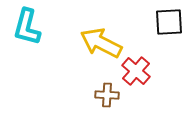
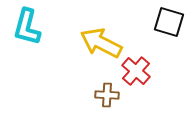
black square: rotated 20 degrees clockwise
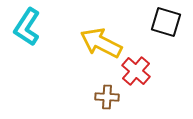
black square: moved 3 px left
cyan L-shape: rotated 18 degrees clockwise
brown cross: moved 2 px down
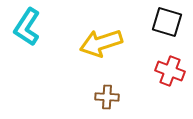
black square: moved 1 px right
yellow arrow: rotated 45 degrees counterclockwise
red cross: moved 34 px right; rotated 20 degrees counterclockwise
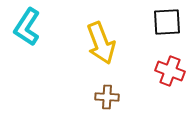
black square: rotated 20 degrees counterclockwise
yellow arrow: rotated 93 degrees counterclockwise
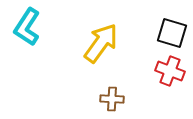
black square: moved 5 px right, 11 px down; rotated 20 degrees clockwise
yellow arrow: rotated 123 degrees counterclockwise
brown cross: moved 5 px right, 2 px down
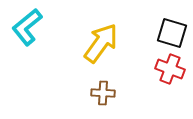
cyan L-shape: rotated 18 degrees clockwise
red cross: moved 2 px up
brown cross: moved 9 px left, 6 px up
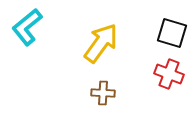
red cross: moved 1 px left, 5 px down
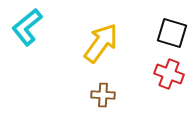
brown cross: moved 2 px down
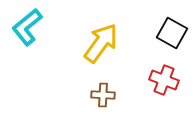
black square: rotated 12 degrees clockwise
red cross: moved 5 px left, 6 px down
